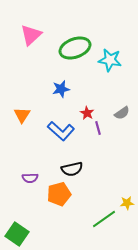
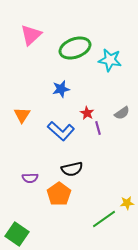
orange pentagon: rotated 20 degrees counterclockwise
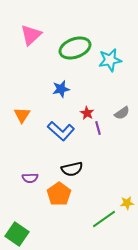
cyan star: rotated 20 degrees counterclockwise
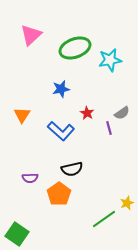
purple line: moved 11 px right
yellow star: rotated 16 degrees counterclockwise
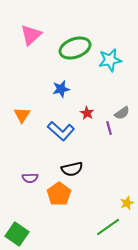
green line: moved 4 px right, 8 px down
